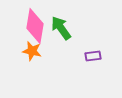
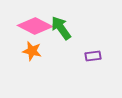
pink diamond: rotated 72 degrees counterclockwise
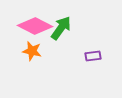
green arrow: rotated 70 degrees clockwise
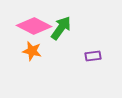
pink diamond: moved 1 px left
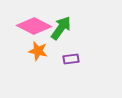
orange star: moved 6 px right
purple rectangle: moved 22 px left, 3 px down
